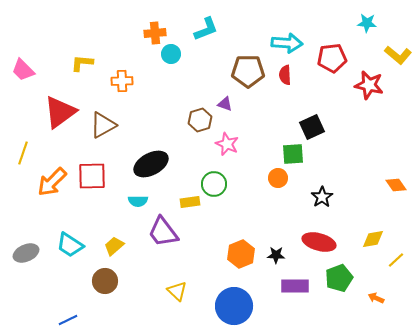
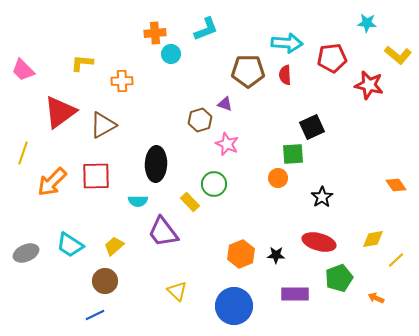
black ellipse at (151, 164): moved 5 px right; rotated 60 degrees counterclockwise
red square at (92, 176): moved 4 px right
yellow rectangle at (190, 202): rotated 54 degrees clockwise
purple rectangle at (295, 286): moved 8 px down
blue line at (68, 320): moved 27 px right, 5 px up
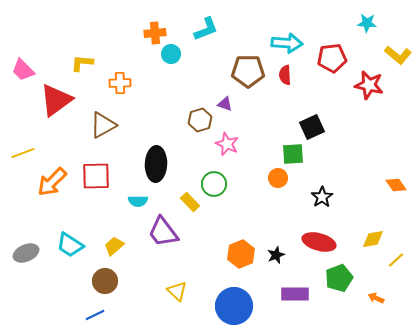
orange cross at (122, 81): moved 2 px left, 2 px down
red triangle at (60, 112): moved 4 px left, 12 px up
yellow line at (23, 153): rotated 50 degrees clockwise
black star at (276, 255): rotated 24 degrees counterclockwise
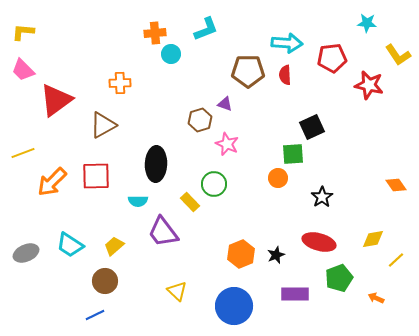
yellow L-shape at (398, 55): rotated 16 degrees clockwise
yellow L-shape at (82, 63): moved 59 px left, 31 px up
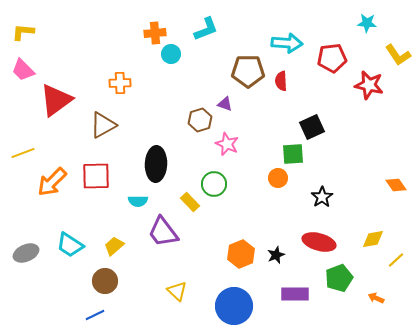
red semicircle at (285, 75): moved 4 px left, 6 px down
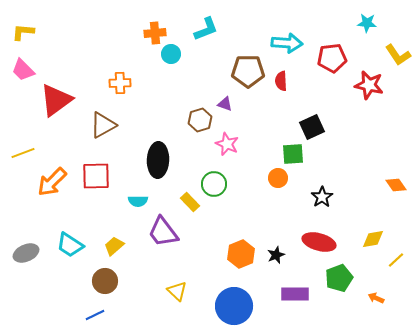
black ellipse at (156, 164): moved 2 px right, 4 px up
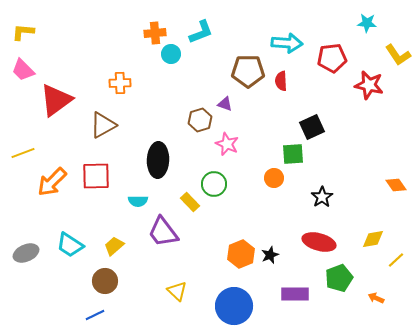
cyan L-shape at (206, 29): moved 5 px left, 3 px down
orange circle at (278, 178): moved 4 px left
black star at (276, 255): moved 6 px left
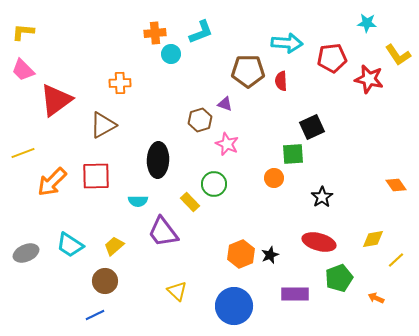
red star at (369, 85): moved 6 px up
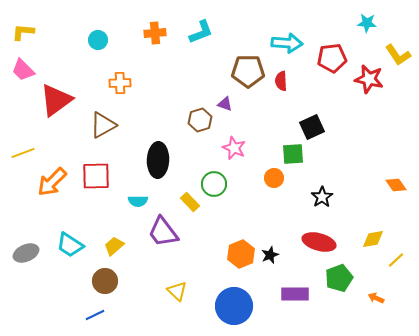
cyan circle at (171, 54): moved 73 px left, 14 px up
pink star at (227, 144): moved 7 px right, 4 px down
